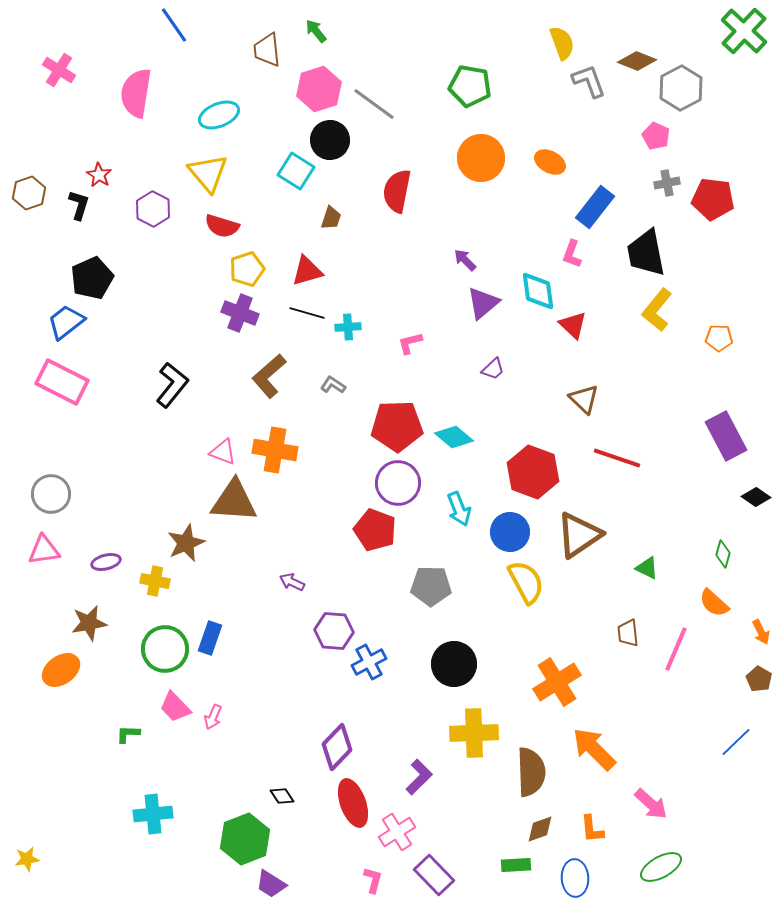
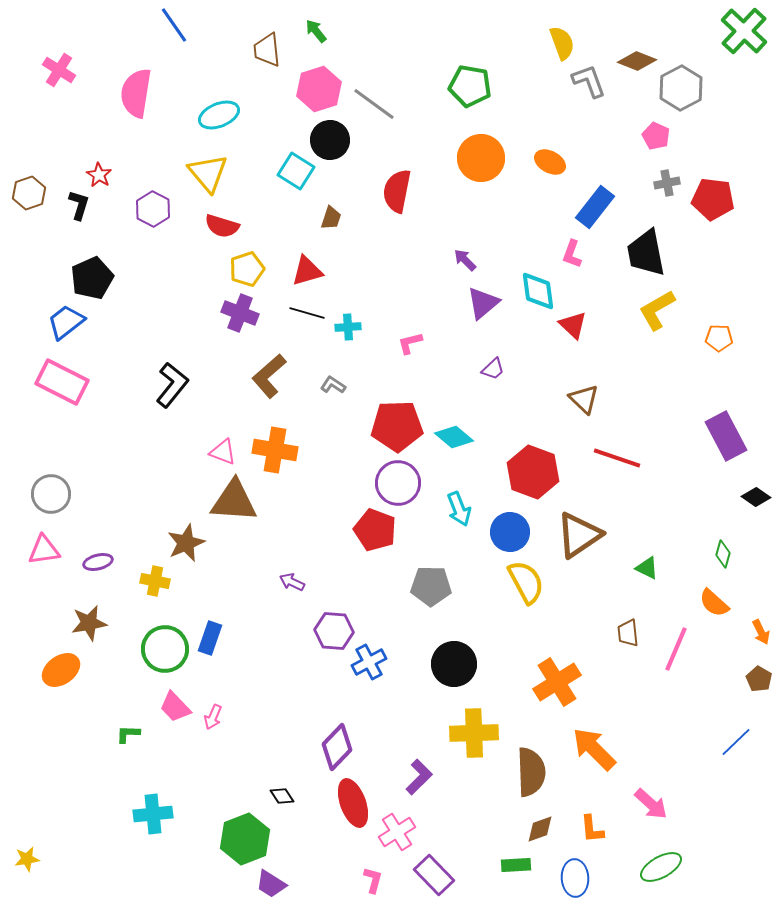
yellow L-shape at (657, 310): rotated 21 degrees clockwise
purple ellipse at (106, 562): moved 8 px left
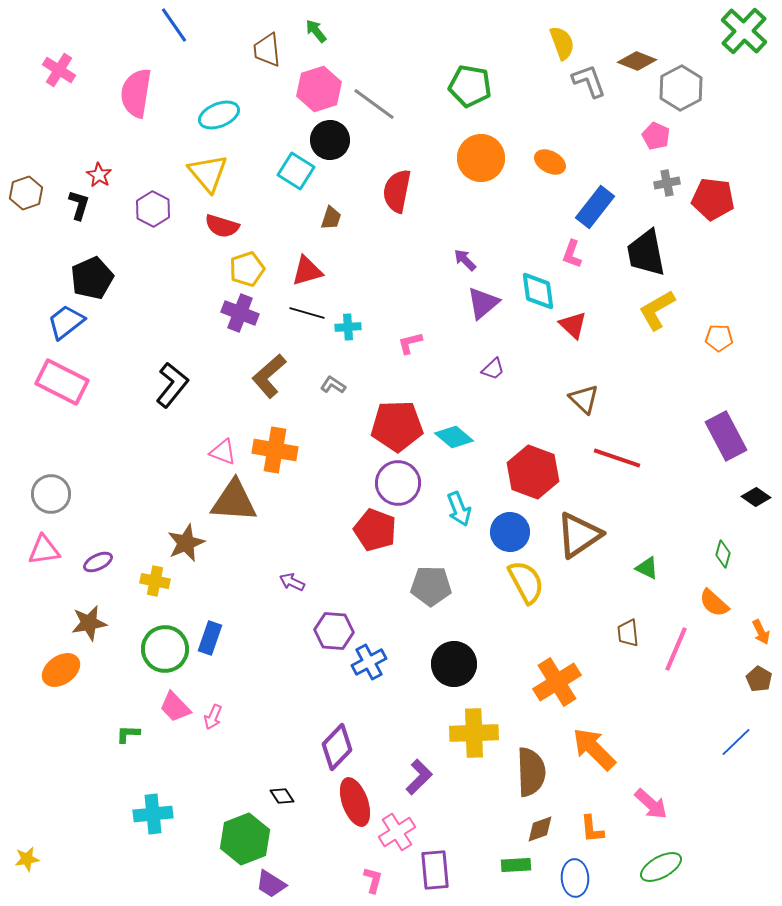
brown hexagon at (29, 193): moved 3 px left
purple ellipse at (98, 562): rotated 12 degrees counterclockwise
red ellipse at (353, 803): moved 2 px right, 1 px up
purple rectangle at (434, 875): moved 1 px right, 5 px up; rotated 39 degrees clockwise
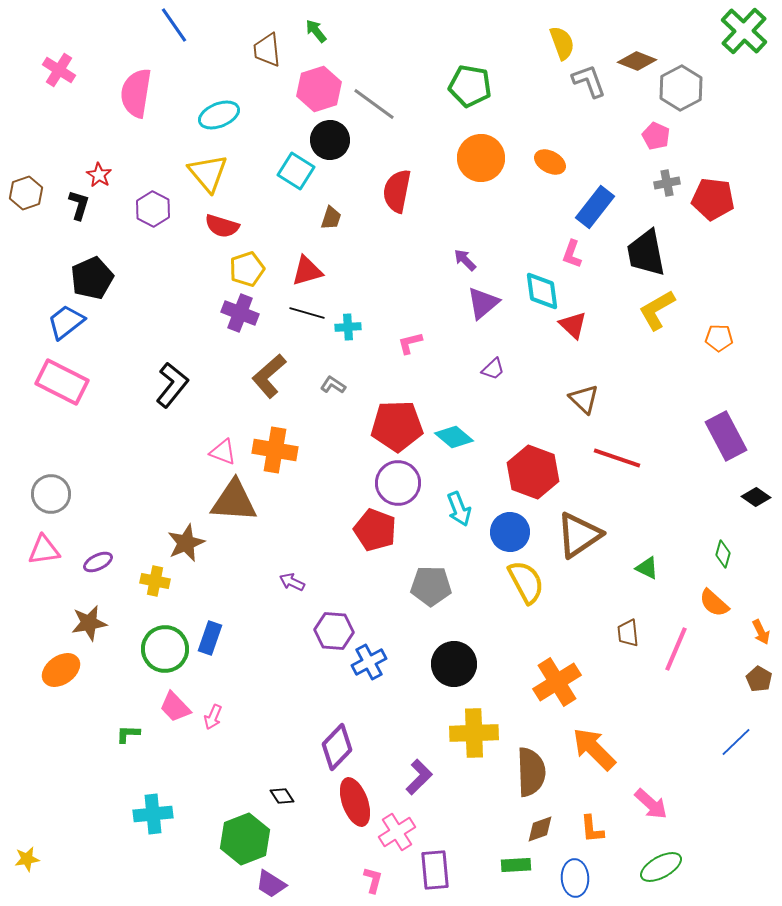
cyan diamond at (538, 291): moved 4 px right
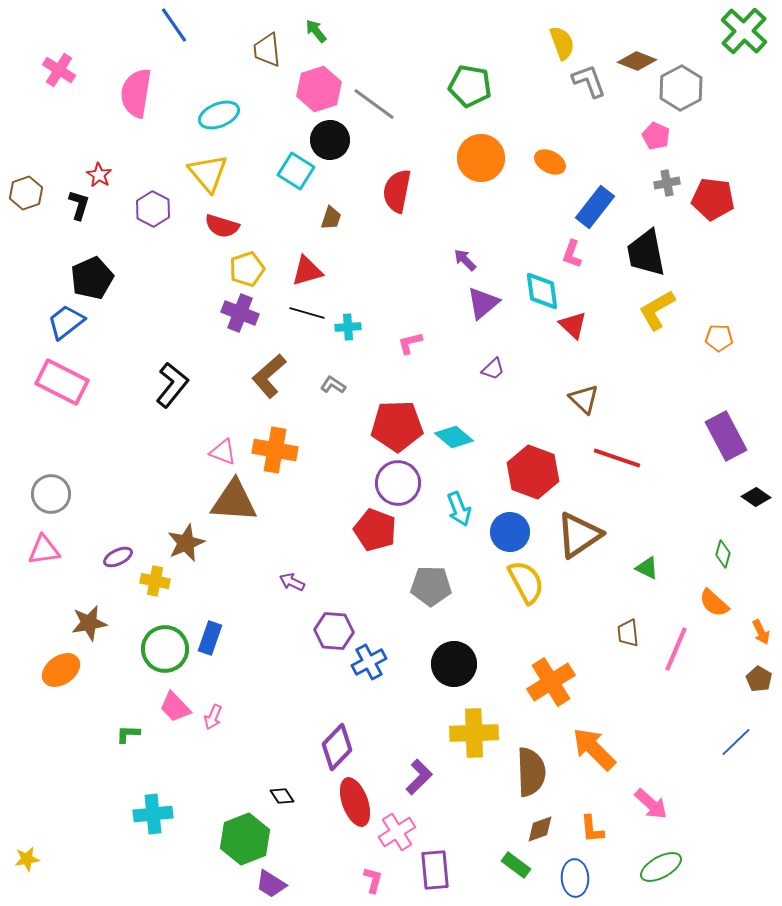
purple ellipse at (98, 562): moved 20 px right, 5 px up
orange cross at (557, 682): moved 6 px left
green rectangle at (516, 865): rotated 40 degrees clockwise
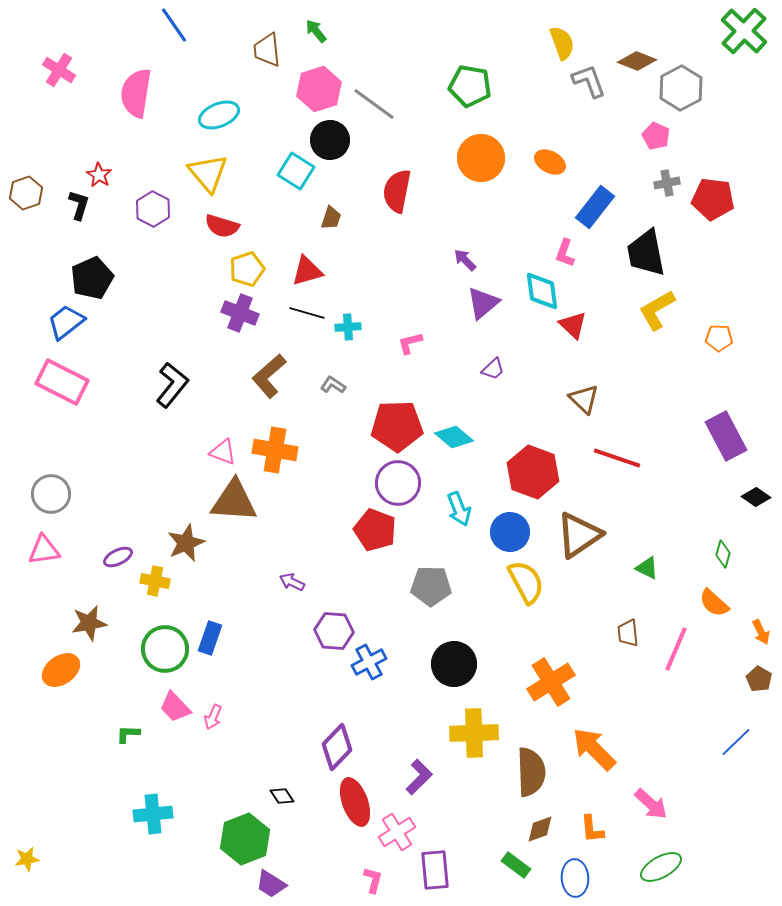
pink L-shape at (572, 254): moved 7 px left, 1 px up
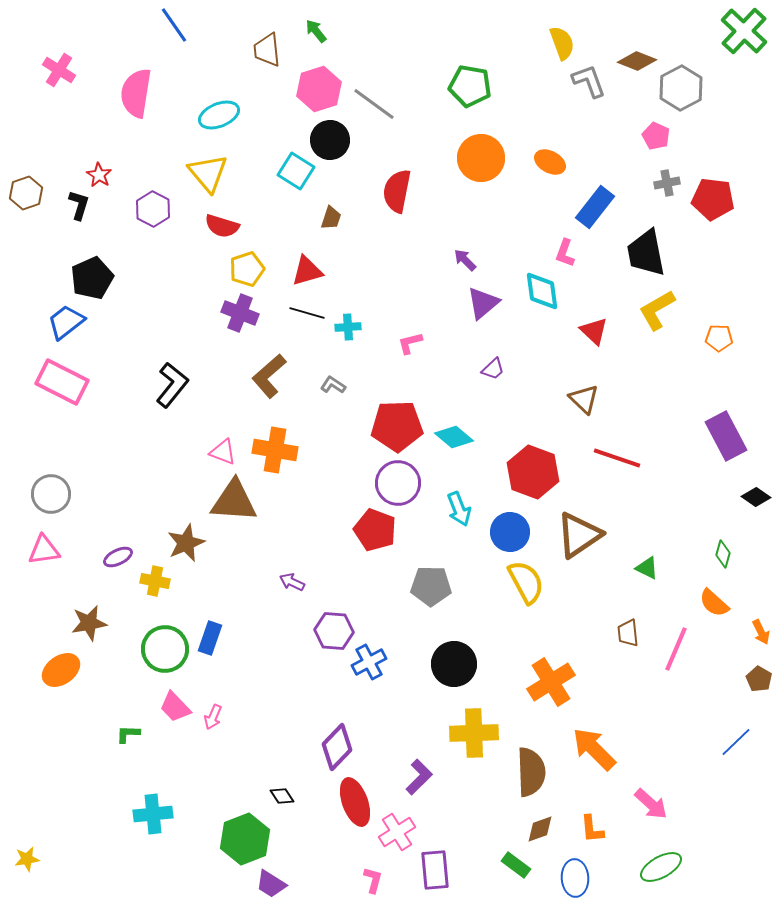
red triangle at (573, 325): moved 21 px right, 6 px down
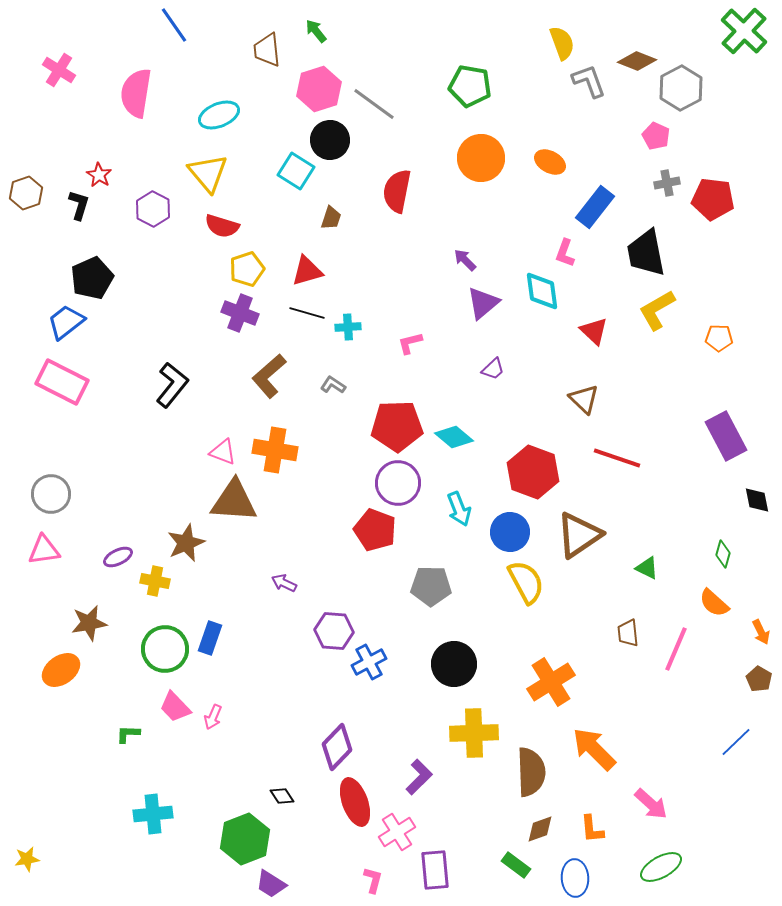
black diamond at (756, 497): moved 1 px right, 3 px down; rotated 44 degrees clockwise
purple arrow at (292, 582): moved 8 px left, 1 px down
